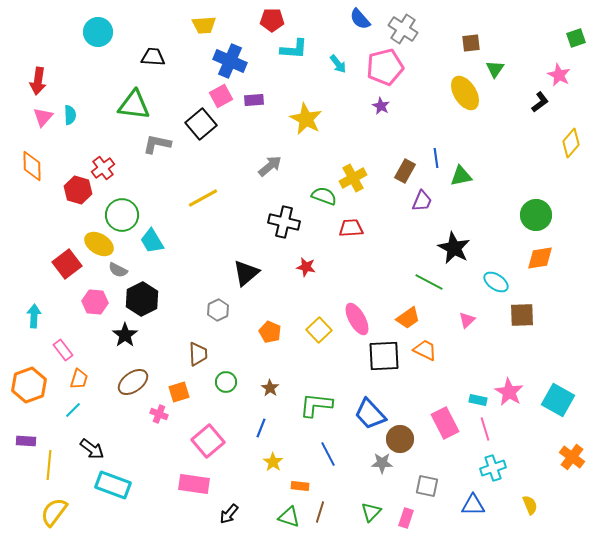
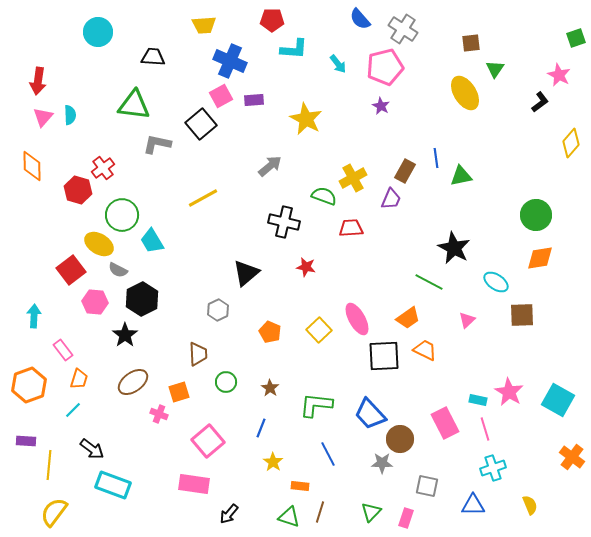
purple trapezoid at (422, 201): moved 31 px left, 2 px up
red square at (67, 264): moved 4 px right, 6 px down
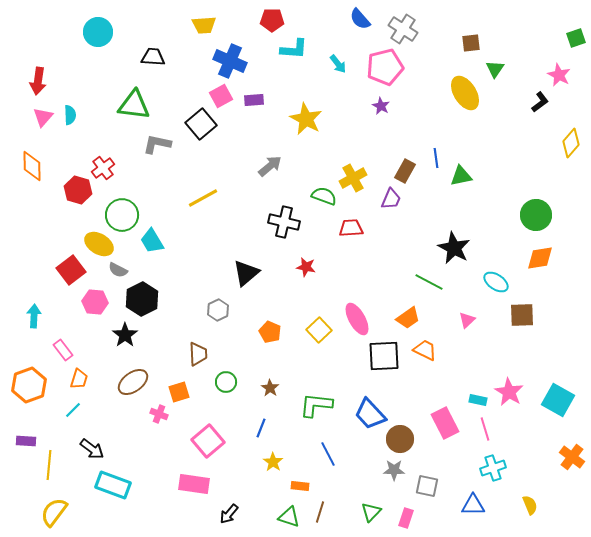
gray star at (382, 463): moved 12 px right, 7 px down
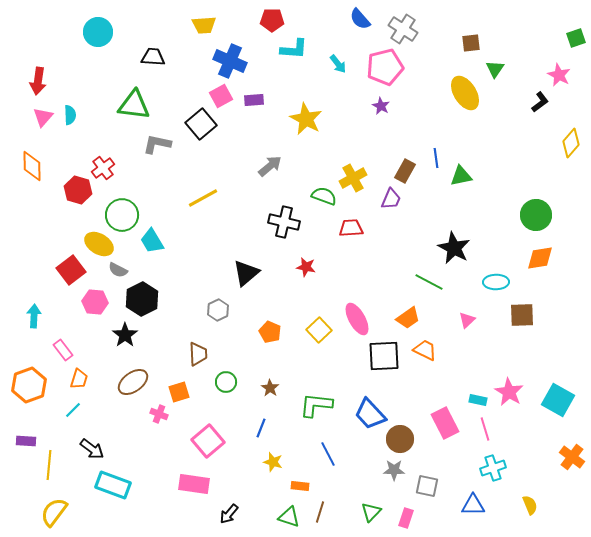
cyan ellipse at (496, 282): rotated 35 degrees counterclockwise
yellow star at (273, 462): rotated 18 degrees counterclockwise
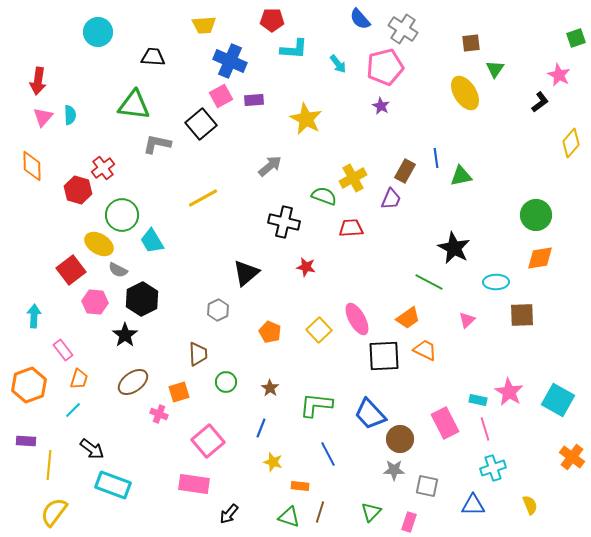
pink rectangle at (406, 518): moved 3 px right, 4 px down
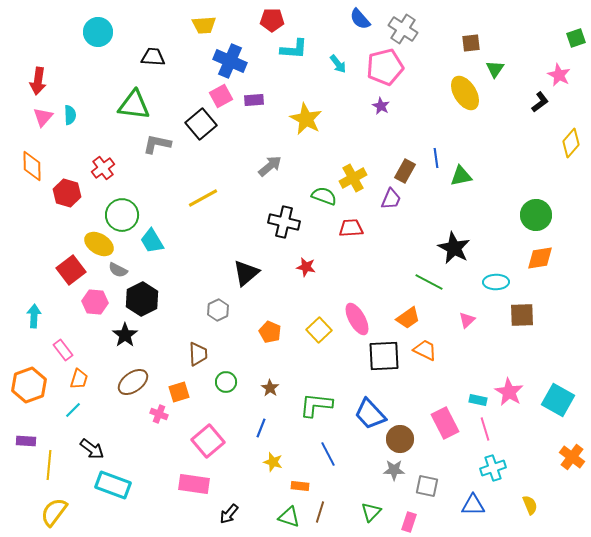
red hexagon at (78, 190): moved 11 px left, 3 px down
